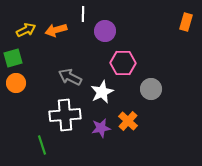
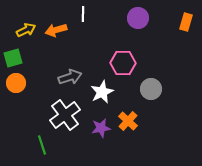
purple circle: moved 33 px right, 13 px up
gray arrow: rotated 135 degrees clockwise
white cross: rotated 32 degrees counterclockwise
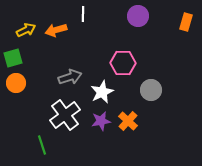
purple circle: moved 2 px up
gray circle: moved 1 px down
purple star: moved 7 px up
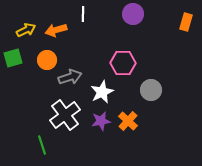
purple circle: moved 5 px left, 2 px up
orange circle: moved 31 px right, 23 px up
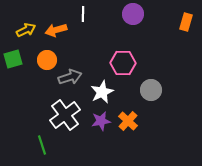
green square: moved 1 px down
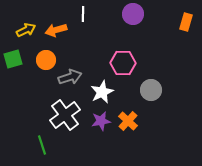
orange circle: moved 1 px left
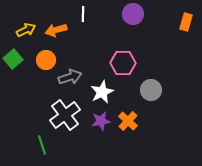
green square: rotated 24 degrees counterclockwise
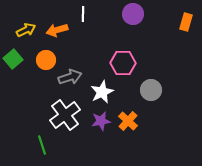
orange arrow: moved 1 px right
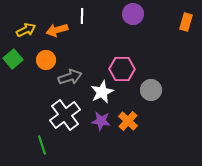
white line: moved 1 px left, 2 px down
pink hexagon: moved 1 px left, 6 px down
purple star: rotated 18 degrees clockwise
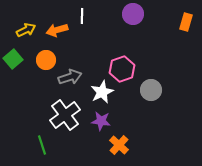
pink hexagon: rotated 20 degrees counterclockwise
orange cross: moved 9 px left, 24 px down
